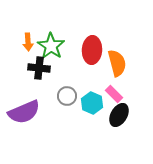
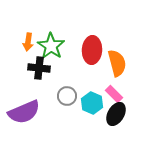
orange arrow: rotated 12 degrees clockwise
black ellipse: moved 3 px left, 1 px up
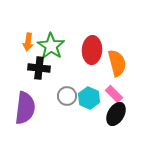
cyan hexagon: moved 3 px left, 5 px up
purple semicircle: moved 1 px right, 4 px up; rotated 60 degrees counterclockwise
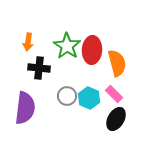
green star: moved 16 px right
black ellipse: moved 5 px down
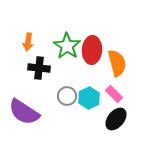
cyan hexagon: rotated 10 degrees clockwise
purple semicircle: moved 1 px left, 4 px down; rotated 116 degrees clockwise
black ellipse: rotated 10 degrees clockwise
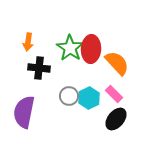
green star: moved 3 px right, 2 px down
red ellipse: moved 1 px left, 1 px up
orange semicircle: rotated 28 degrees counterclockwise
gray circle: moved 2 px right
purple semicircle: rotated 68 degrees clockwise
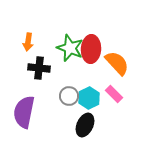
green star: rotated 12 degrees counterclockwise
black ellipse: moved 31 px left, 6 px down; rotated 15 degrees counterclockwise
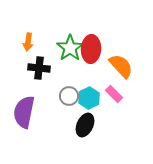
green star: rotated 16 degrees clockwise
orange semicircle: moved 4 px right, 3 px down
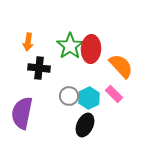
green star: moved 2 px up
purple semicircle: moved 2 px left, 1 px down
